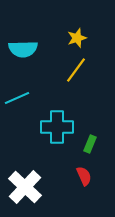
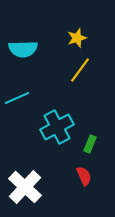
yellow line: moved 4 px right
cyan cross: rotated 28 degrees counterclockwise
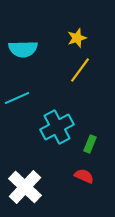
red semicircle: rotated 42 degrees counterclockwise
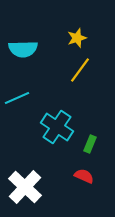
cyan cross: rotated 28 degrees counterclockwise
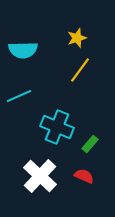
cyan semicircle: moved 1 px down
cyan line: moved 2 px right, 2 px up
cyan cross: rotated 12 degrees counterclockwise
green rectangle: rotated 18 degrees clockwise
white cross: moved 15 px right, 11 px up
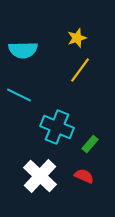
cyan line: moved 1 px up; rotated 50 degrees clockwise
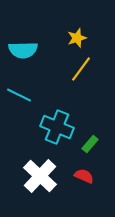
yellow line: moved 1 px right, 1 px up
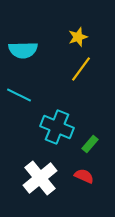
yellow star: moved 1 px right, 1 px up
white cross: moved 2 px down; rotated 8 degrees clockwise
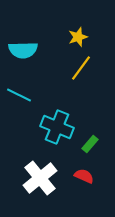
yellow line: moved 1 px up
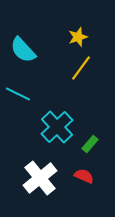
cyan semicircle: rotated 48 degrees clockwise
cyan line: moved 1 px left, 1 px up
cyan cross: rotated 24 degrees clockwise
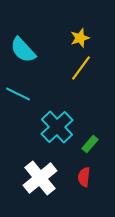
yellow star: moved 2 px right, 1 px down
red semicircle: moved 1 px down; rotated 108 degrees counterclockwise
